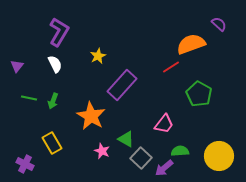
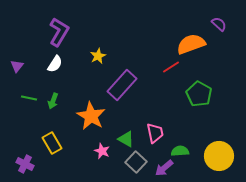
white semicircle: rotated 60 degrees clockwise
pink trapezoid: moved 9 px left, 9 px down; rotated 50 degrees counterclockwise
gray square: moved 5 px left, 4 px down
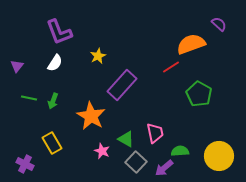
purple L-shape: rotated 128 degrees clockwise
white semicircle: moved 1 px up
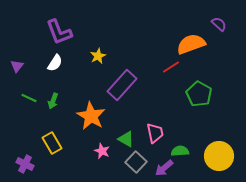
green line: rotated 14 degrees clockwise
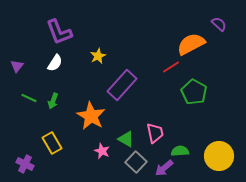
orange semicircle: rotated 8 degrees counterclockwise
green pentagon: moved 5 px left, 2 px up
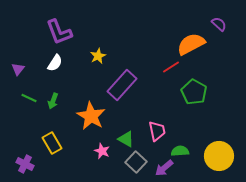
purple triangle: moved 1 px right, 3 px down
pink trapezoid: moved 2 px right, 2 px up
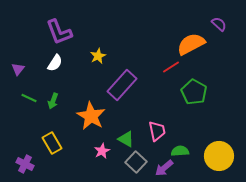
pink star: rotated 21 degrees clockwise
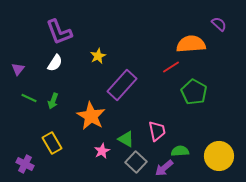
orange semicircle: rotated 24 degrees clockwise
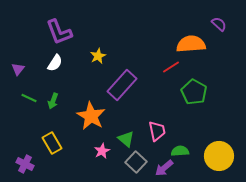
green triangle: rotated 12 degrees clockwise
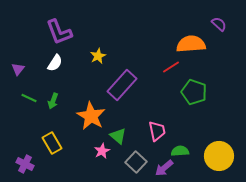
green pentagon: rotated 10 degrees counterclockwise
green triangle: moved 8 px left, 3 px up
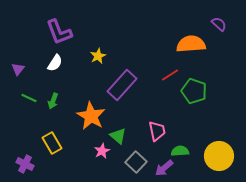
red line: moved 1 px left, 8 px down
green pentagon: moved 1 px up
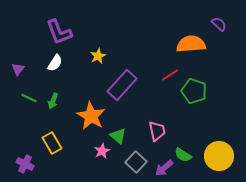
green semicircle: moved 3 px right, 4 px down; rotated 144 degrees counterclockwise
